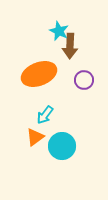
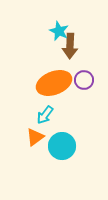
orange ellipse: moved 15 px right, 9 px down
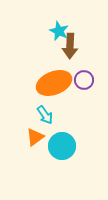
cyan arrow: rotated 72 degrees counterclockwise
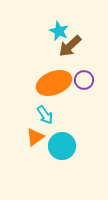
brown arrow: rotated 45 degrees clockwise
